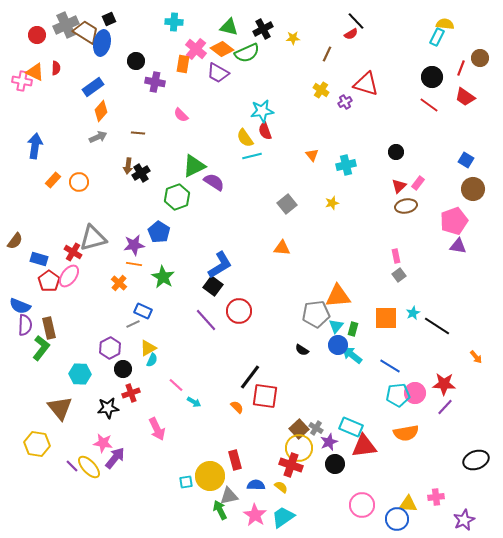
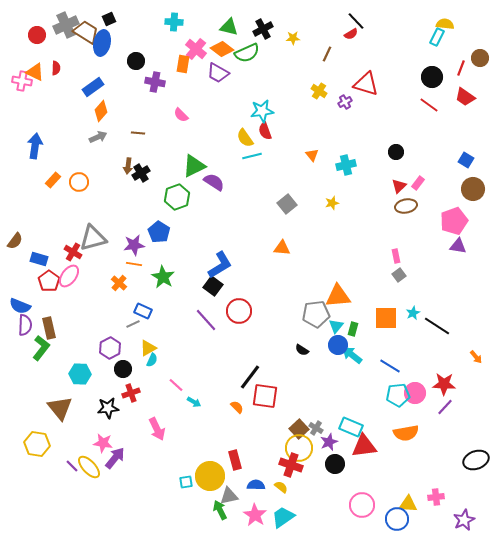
yellow cross at (321, 90): moved 2 px left, 1 px down
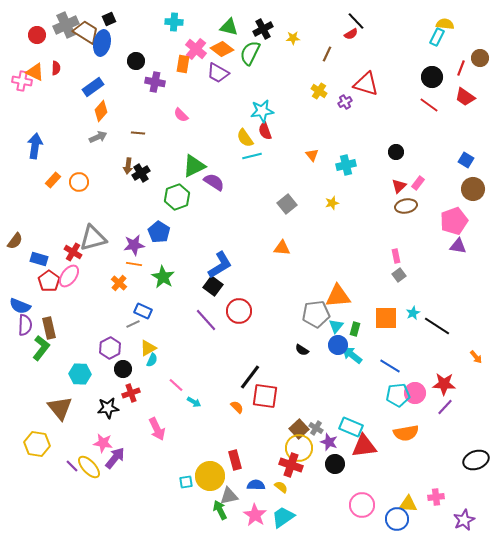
green semicircle at (247, 53): moved 3 px right; rotated 140 degrees clockwise
green rectangle at (353, 329): moved 2 px right
purple star at (329, 442): rotated 30 degrees counterclockwise
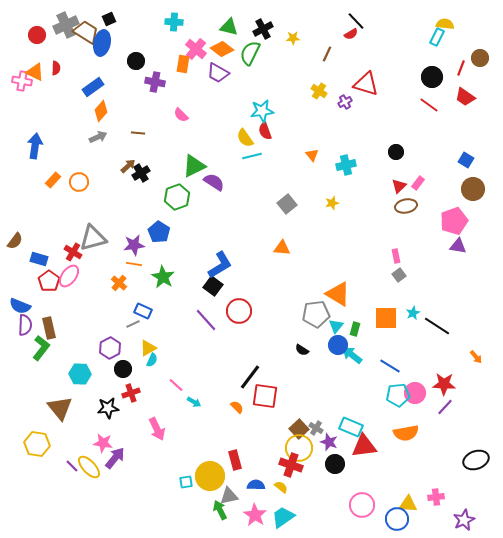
brown arrow at (128, 166): rotated 140 degrees counterclockwise
orange triangle at (338, 296): moved 2 px up; rotated 36 degrees clockwise
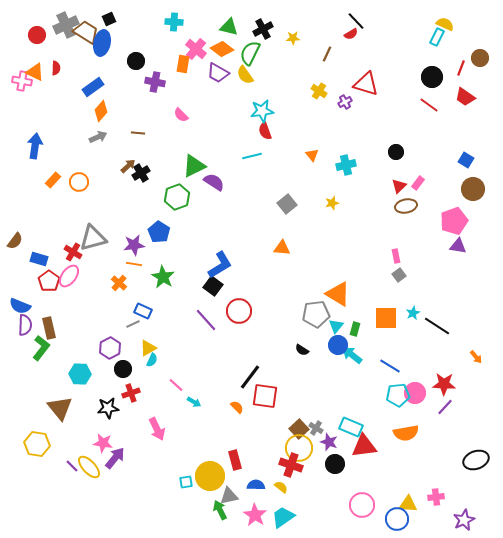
yellow semicircle at (445, 24): rotated 18 degrees clockwise
yellow semicircle at (245, 138): moved 63 px up
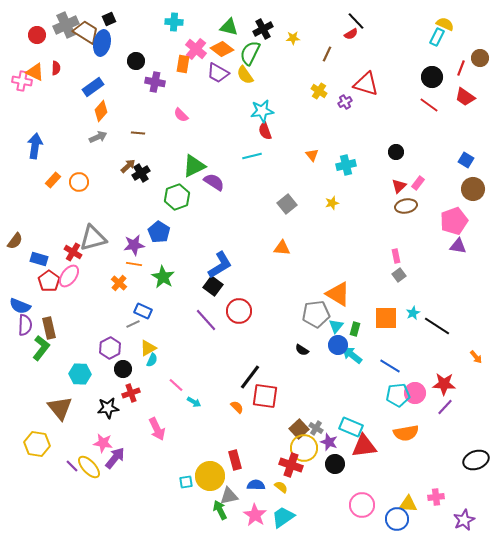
yellow circle at (299, 448): moved 5 px right
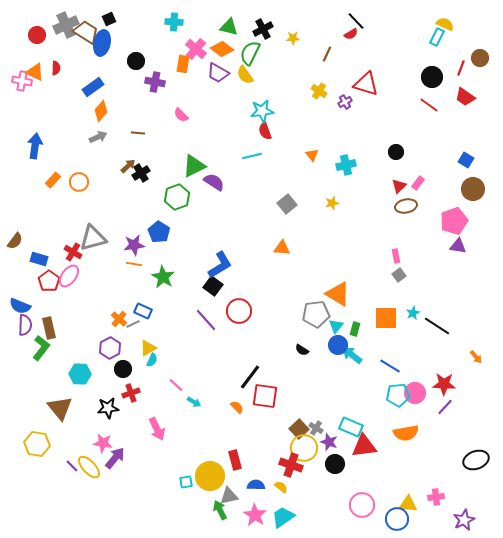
orange cross at (119, 283): moved 36 px down
